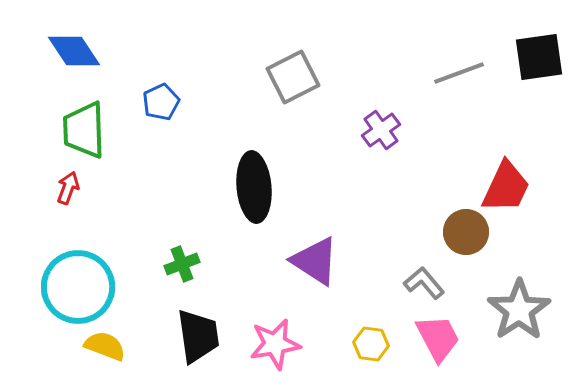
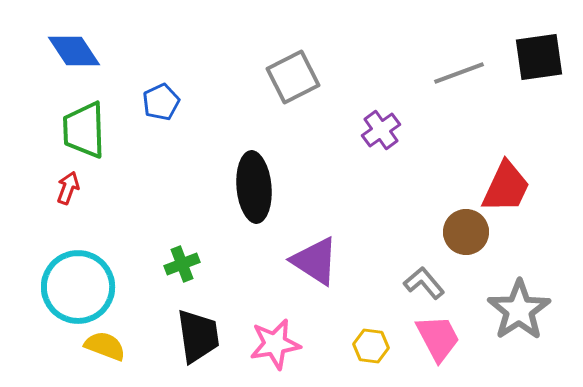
yellow hexagon: moved 2 px down
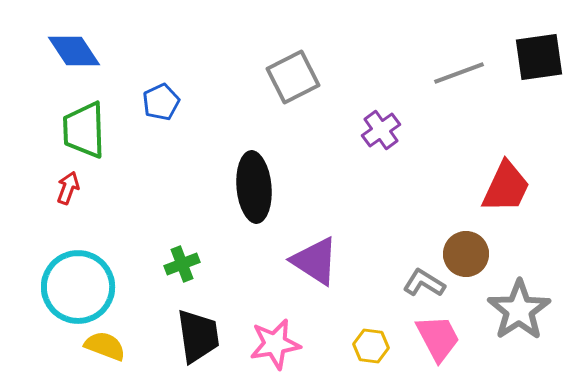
brown circle: moved 22 px down
gray L-shape: rotated 18 degrees counterclockwise
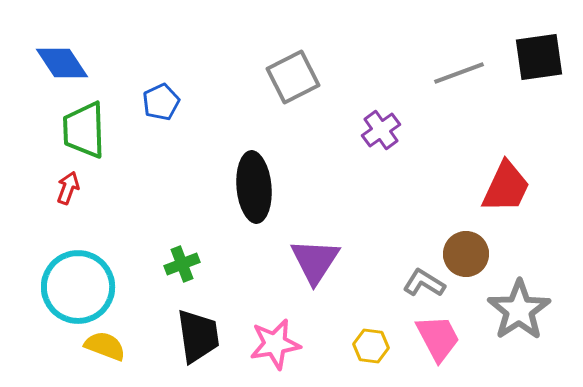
blue diamond: moved 12 px left, 12 px down
purple triangle: rotated 30 degrees clockwise
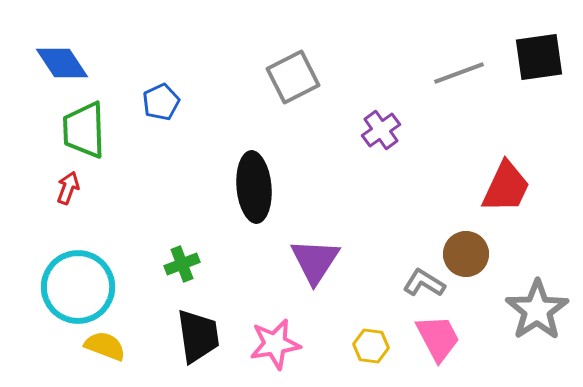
gray star: moved 18 px right
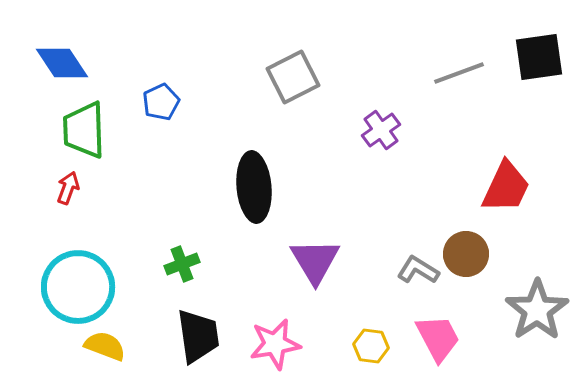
purple triangle: rotated 4 degrees counterclockwise
gray L-shape: moved 6 px left, 13 px up
